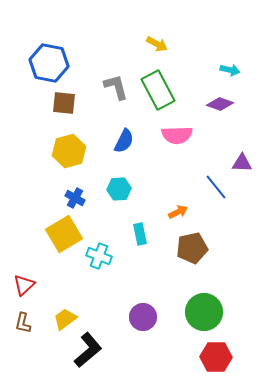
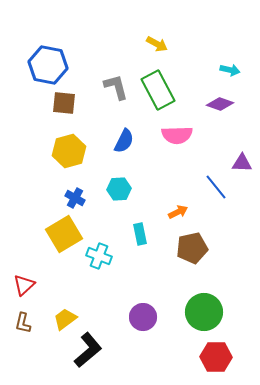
blue hexagon: moved 1 px left, 2 px down
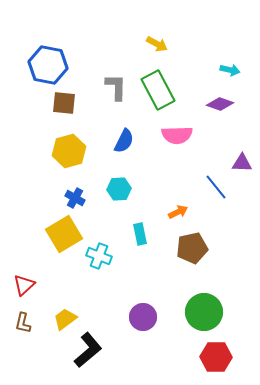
gray L-shape: rotated 16 degrees clockwise
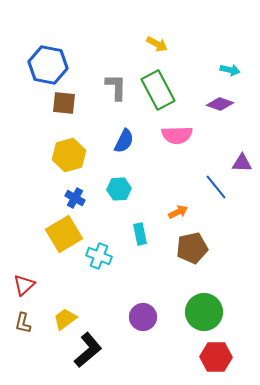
yellow hexagon: moved 4 px down
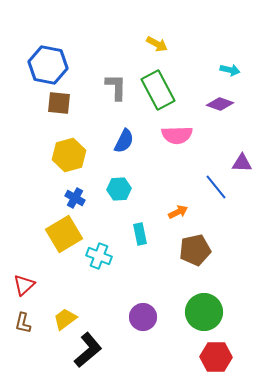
brown square: moved 5 px left
brown pentagon: moved 3 px right, 2 px down
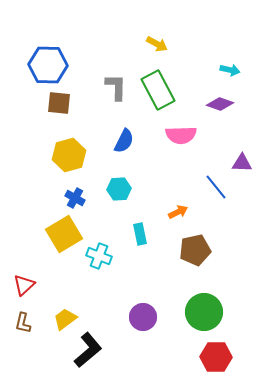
blue hexagon: rotated 9 degrees counterclockwise
pink semicircle: moved 4 px right
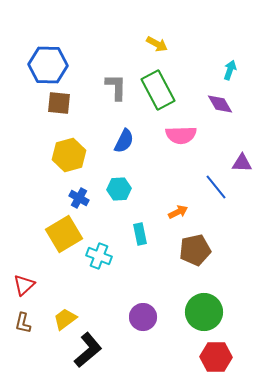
cyan arrow: rotated 84 degrees counterclockwise
purple diamond: rotated 40 degrees clockwise
blue cross: moved 4 px right
